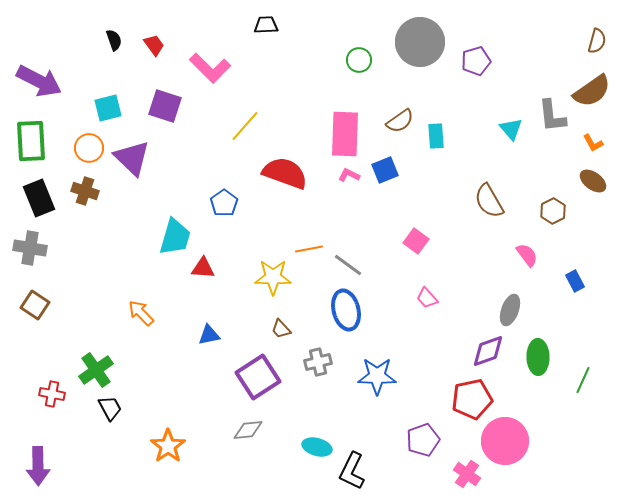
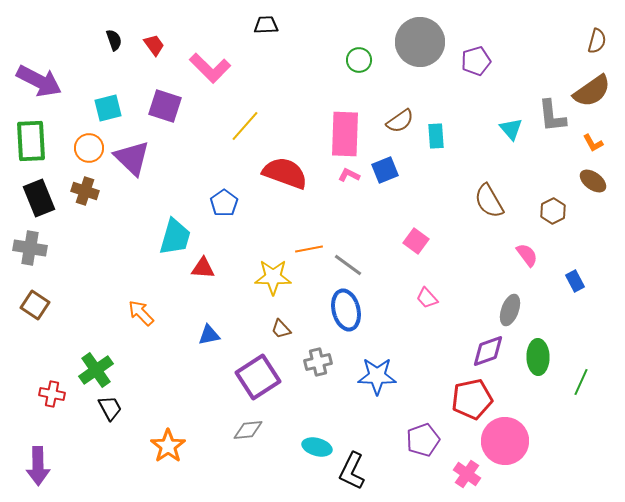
green line at (583, 380): moved 2 px left, 2 px down
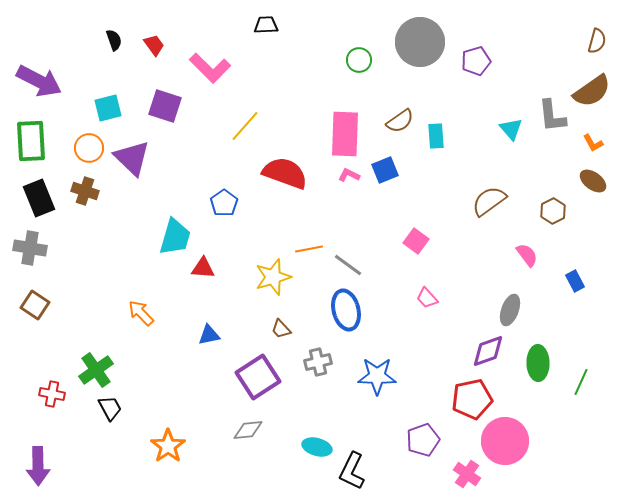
brown semicircle at (489, 201): rotated 84 degrees clockwise
yellow star at (273, 277): rotated 18 degrees counterclockwise
green ellipse at (538, 357): moved 6 px down
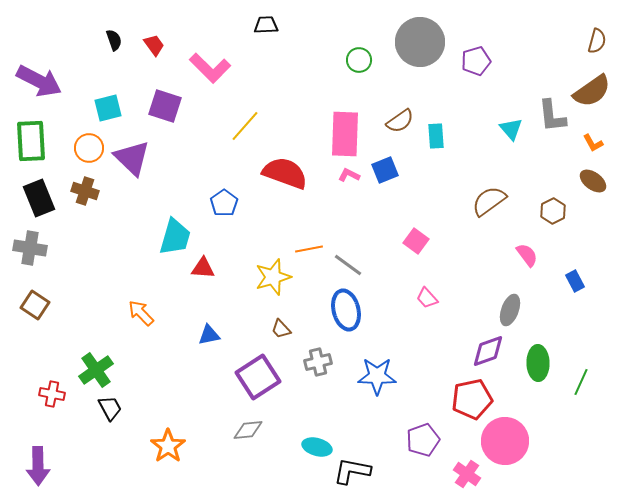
black L-shape at (352, 471): rotated 75 degrees clockwise
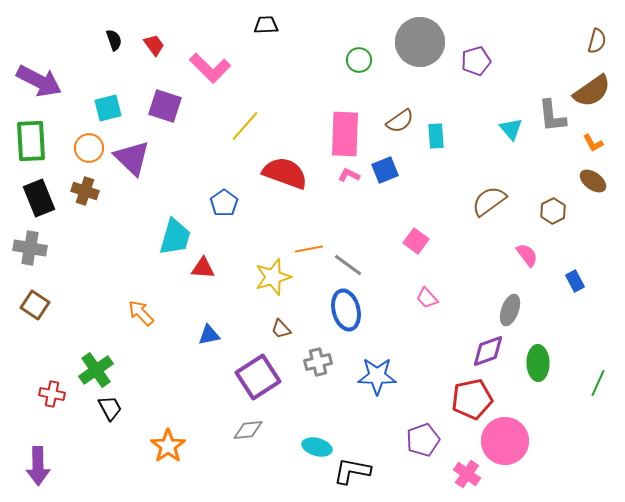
green line at (581, 382): moved 17 px right, 1 px down
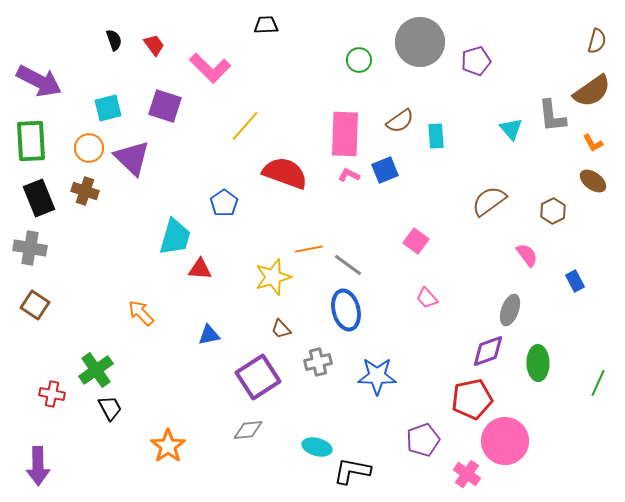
red triangle at (203, 268): moved 3 px left, 1 px down
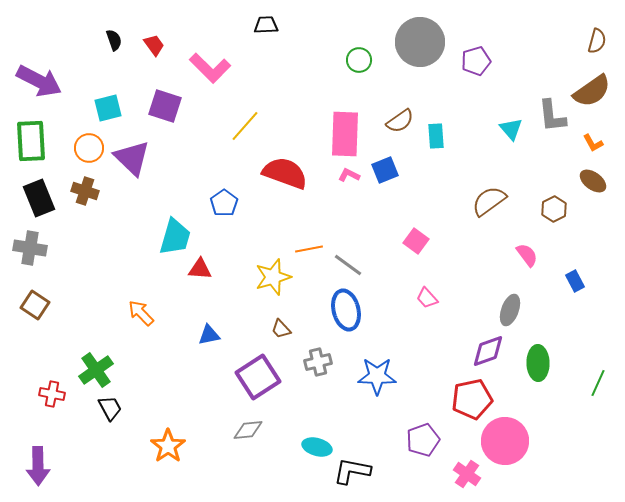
brown hexagon at (553, 211): moved 1 px right, 2 px up
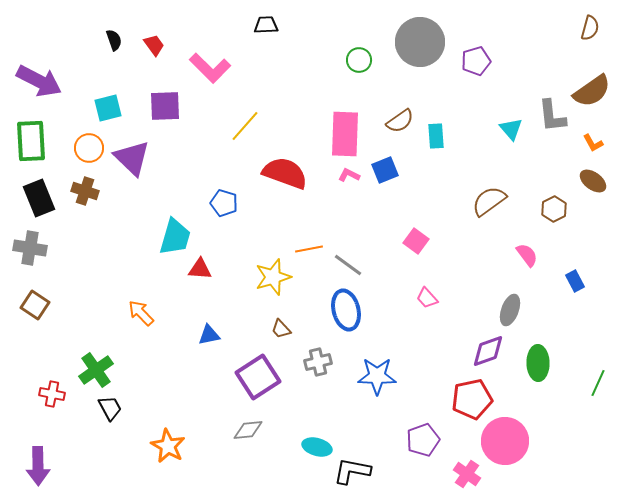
brown semicircle at (597, 41): moved 7 px left, 13 px up
purple square at (165, 106): rotated 20 degrees counterclockwise
blue pentagon at (224, 203): rotated 20 degrees counterclockwise
orange star at (168, 446): rotated 8 degrees counterclockwise
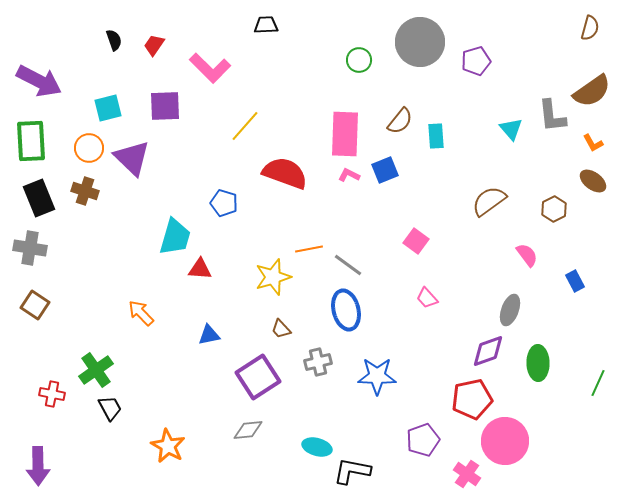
red trapezoid at (154, 45): rotated 110 degrees counterclockwise
brown semicircle at (400, 121): rotated 16 degrees counterclockwise
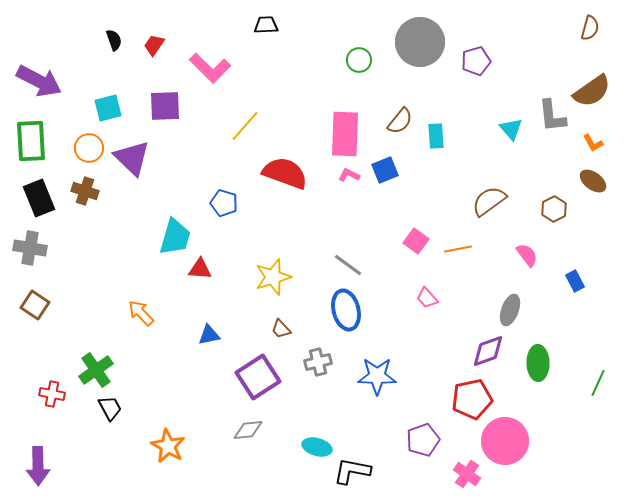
orange line at (309, 249): moved 149 px right
